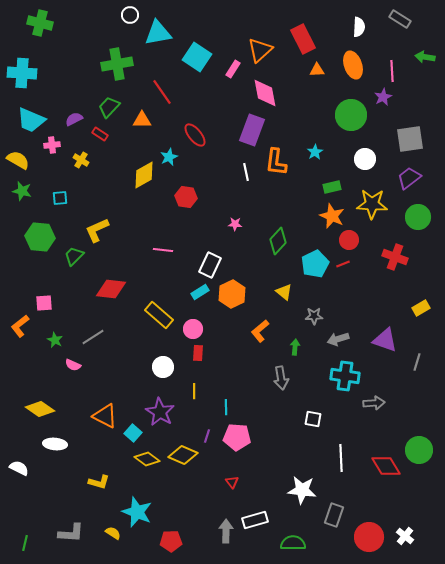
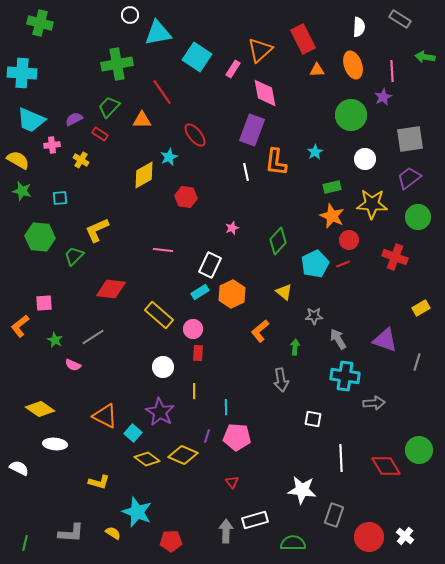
pink star at (235, 224): moved 3 px left, 4 px down; rotated 24 degrees counterclockwise
gray arrow at (338, 339): rotated 75 degrees clockwise
gray arrow at (281, 378): moved 2 px down
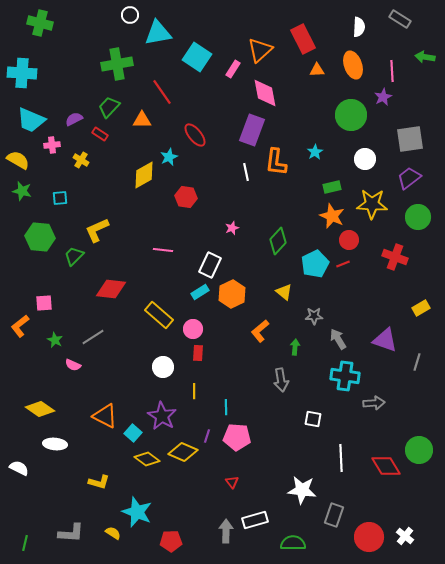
purple star at (160, 412): moved 2 px right, 4 px down
yellow diamond at (183, 455): moved 3 px up
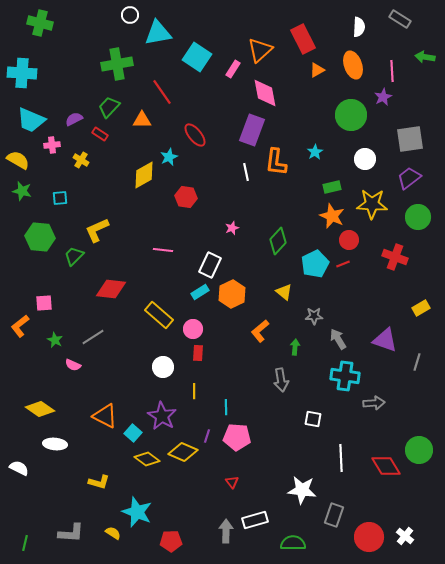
orange triangle at (317, 70): rotated 28 degrees counterclockwise
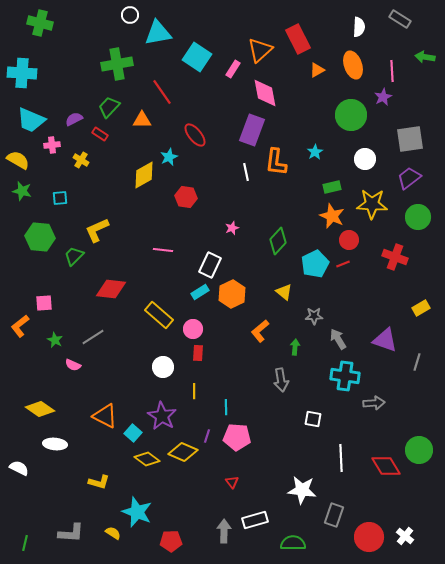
red rectangle at (303, 39): moved 5 px left
gray arrow at (226, 531): moved 2 px left
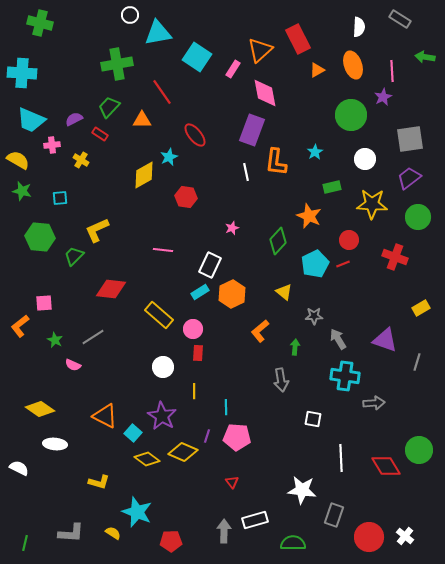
orange star at (332, 216): moved 23 px left
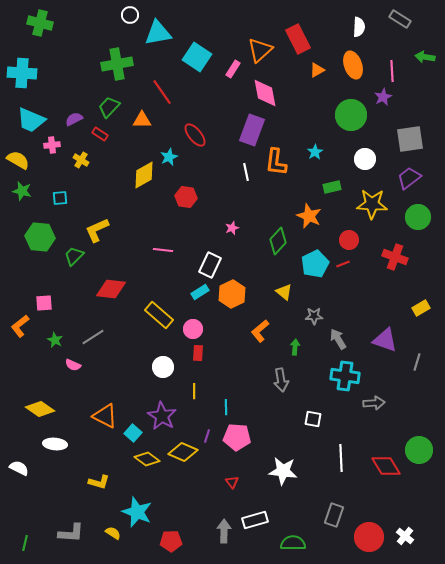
white star at (302, 490): moved 19 px left, 19 px up
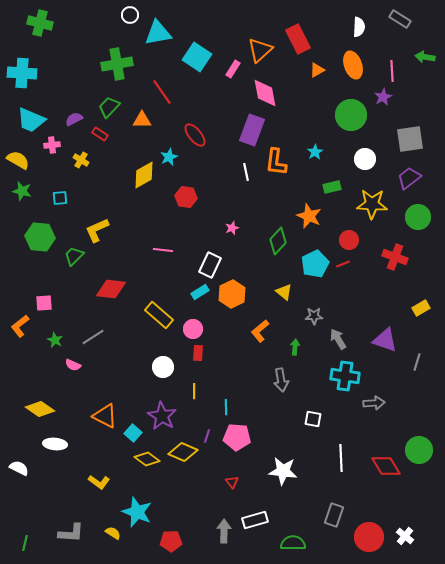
yellow L-shape at (99, 482): rotated 20 degrees clockwise
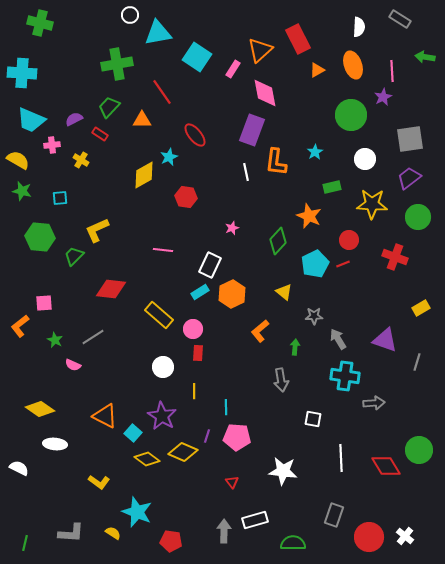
red pentagon at (171, 541): rotated 10 degrees clockwise
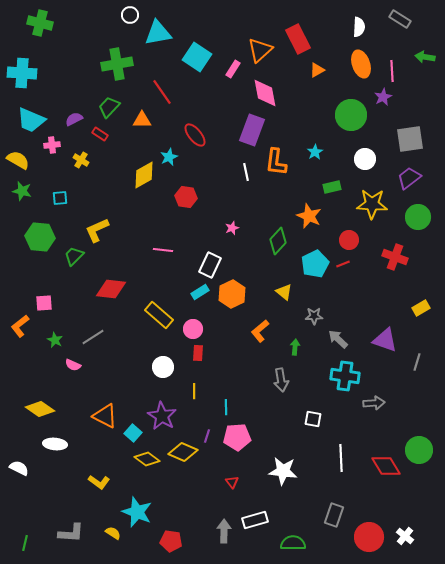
orange ellipse at (353, 65): moved 8 px right, 1 px up
gray arrow at (338, 339): rotated 15 degrees counterclockwise
pink pentagon at (237, 437): rotated 8 degrees counterclockwise
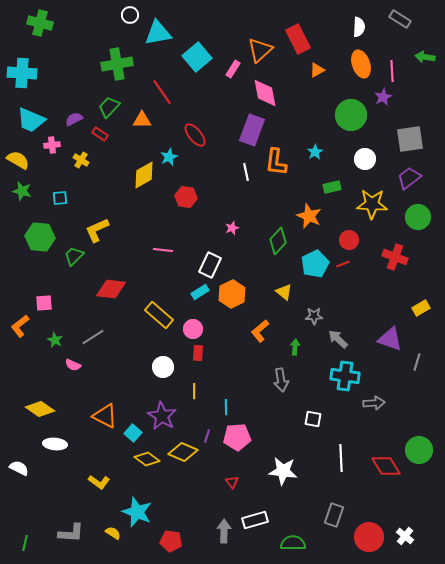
cyan square at (197, 57): rotated 16 degrees clockwise
purple triangle at (385, 340): moved 5 px right, 1 px up
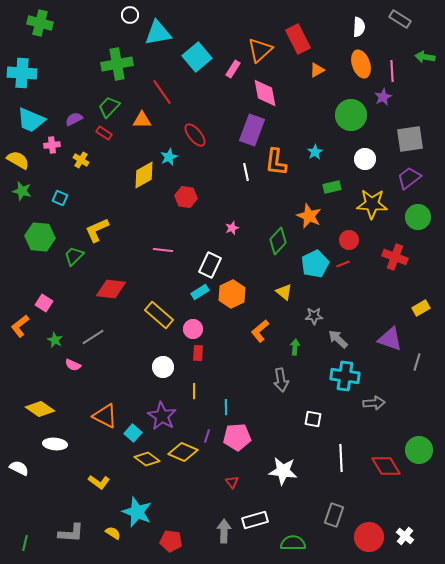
red rectangle at (100, 134): moved 4 px right, 1 px up
cyan square at (60, 198): rotated 28 degrees clockwise
pink square at (44, 303): rotated 36 degrees clockwise
